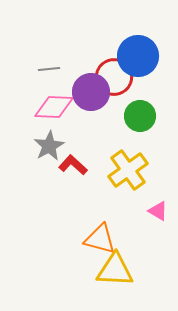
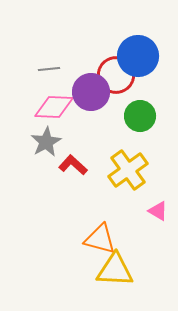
red circle: moved 2 px right, 2 px up
gray star: moved 3 px left, 4 px up
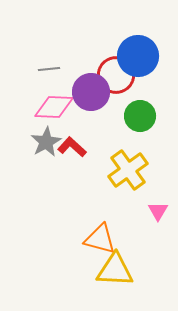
red L-shape: moved 1 px left, 18 px up
pink triangle: rotated 30 degrees clockwise
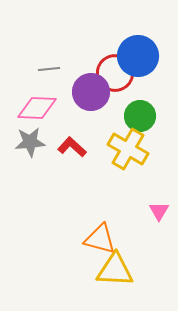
red circle: moved 1 px left, 2 px up
pink diamond: moved 17 px left, 1 px down
gray star: moved 16 px left; rotated 24 degrees clockwise
yellow cross: moved 21 px up; rotated 24 degrees counterclockwise
pink triangle: moved 1 px right
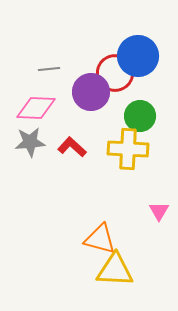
pink diamond: moved 1 px left
yellow cross: rotated 27 degrees counterclockwise
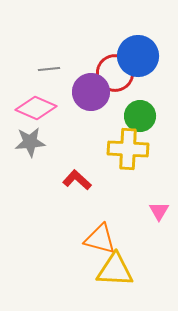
pink diamond: rotated 21 degrees clockwise
red L-shape: moved 5 px right, 33 px down
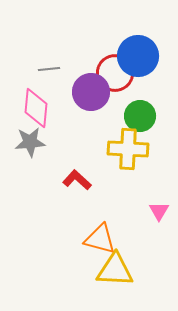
pink diamond: rotated 72 degrees clockwise
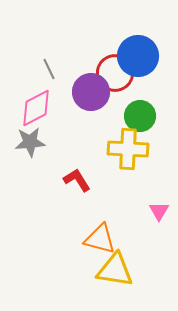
gray line: rotated 70 degrees clockwise
pink diamond: rotated 57 degrees clockwise
red L-shape: rotated 16 degrees clockwise
yellow triangle: rotated 6 degrees clockwise
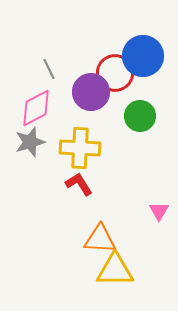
blue circle: moved 5 px right
gray star: rotated 12 degrees counterclockwise
yellow cross: moved 48 px left, 1 px up
red L-shape: moved 2 px right, 4 px down
orange triangle: rotated 12 degrees counterclockwise
yellow triangle: rotated 9 degrees counterclockwise
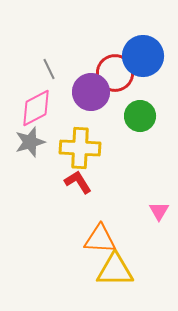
red L-shape: moved 1 px left, 2 px up
